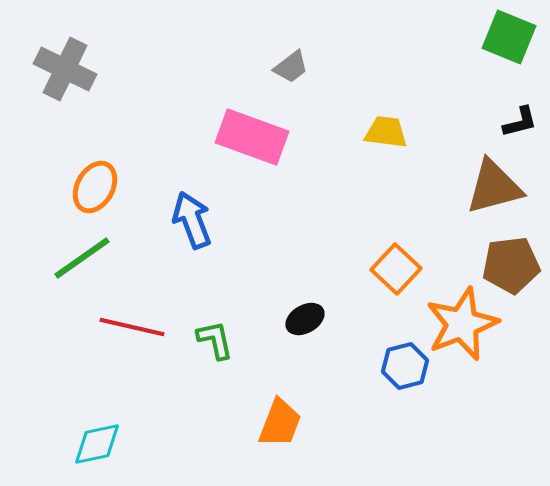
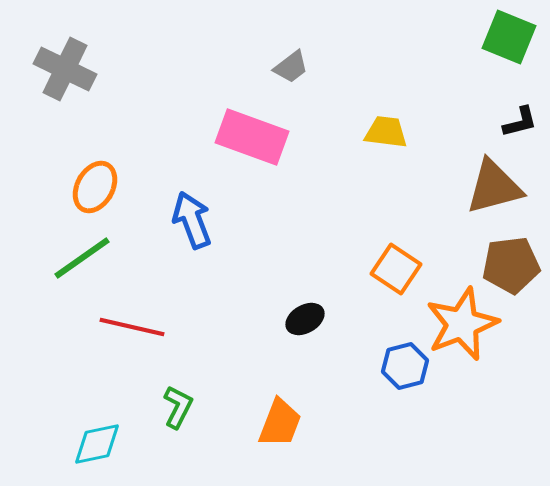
orange square: rotated 9 degrees counterclockwise
green L-shape: moved 37 px left, 67 px down; rotated 39 degrees clockwise
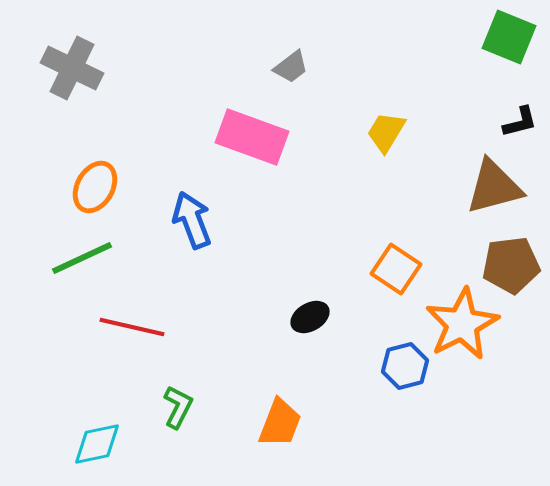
gray cross: moved 7 px right, 1 px up
yellow trapezoid: rotated 66 degrees counterclockwise
green line: rotated 10 degrees clockwise
black ellipse: moved 5 px right, 2 px up
orange star: rotated 6 degrees counterclockwise
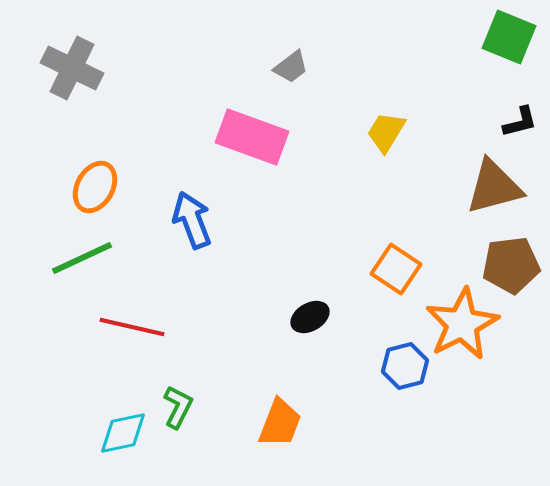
cyan diamond: moved 26 px right, 11 px up
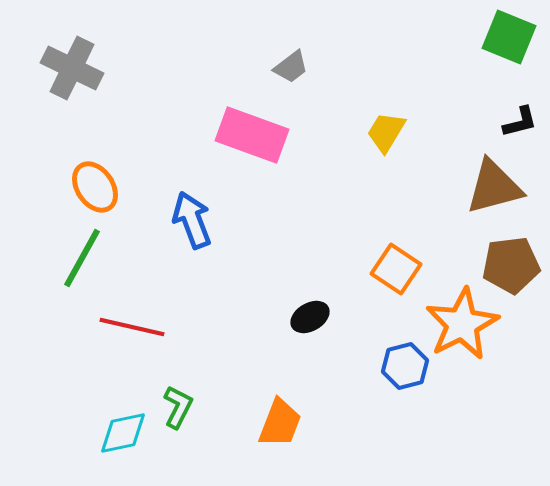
pink rectangle: moved 2 px up
orange ellipse: rotated 63 degrees counterclockwise
green line: rotated 36 degrees counterclockwise
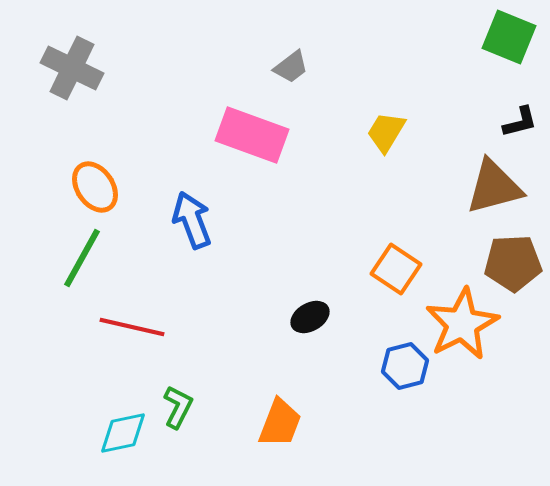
brown pentagon: moved 2 px right, 2 px up; rotated 4 degrees clockwise
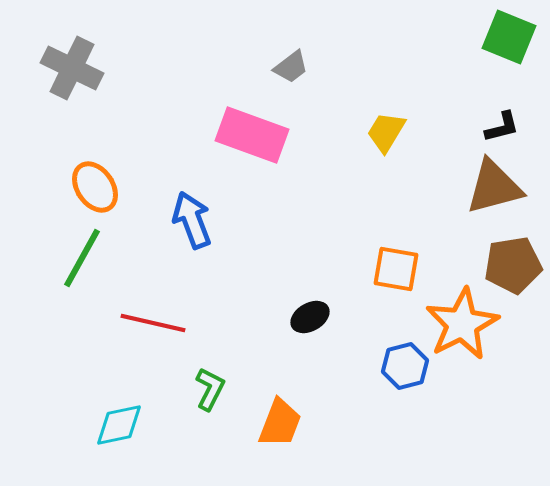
black L-shape: moved 18 px left, 5 px down
brown pentagon: moved 2 px down; rotated 6 degrees counterclockwise
orange square: rotated 24 degrees counterclockwise
red line: moved 21 px right, 4 px up
green L-shape: moved 32 px right, 18 px up
cyan diamond: moved 4 px left, 8 px up
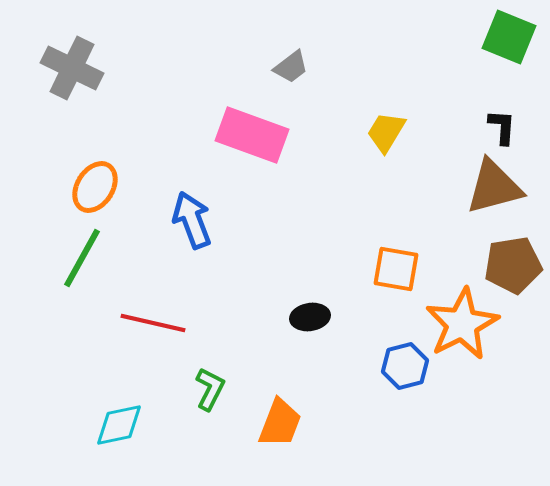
black L-shape: rotated 72 degrees counterclockwise
orange ellipse: rotated 66 degrees clockwise
black ellipse: rotated 21 degrees clockwise
